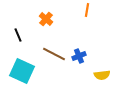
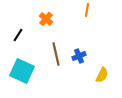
black line: rotated 56 degrees clockwise
brown line: moved 2 px right; rotated 50 degrees clockwise
yellow semicircle: rotated 56 degrees counterclockwise
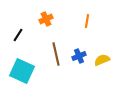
orange line: moved 11 px down
orange cross: rotated 24 degrees clockwise
yellow semicircle: moved 15 px up; rotated 140 degrees counterclockwise
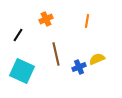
blue cross: moved 11 px down
yellow semicircle: moved 5 px left, 1 px up
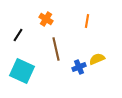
orange cross: rotated 32 degrees counterclockwise
brown line: moved 5 px up
